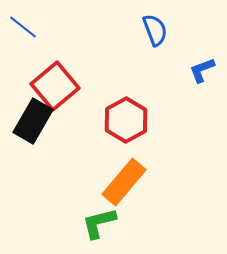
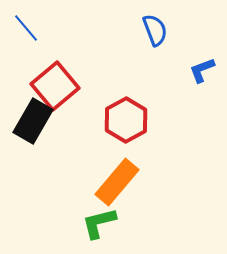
blue line: moved 3 px right, 1 px down; rotated 12 degrees clockwise
orange rectangle: moved 7 px left
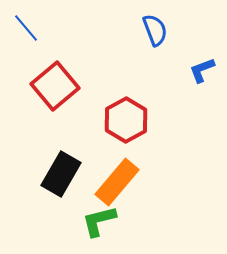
black rectangle: moved 28 px right, 53 px down
green L-shape: moved 2 px up
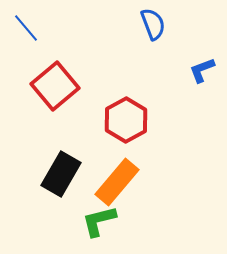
blue semicircle: moved 2 px left, 6 px up
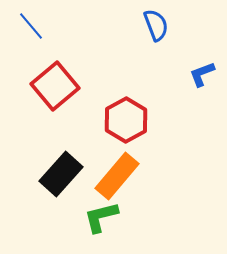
blue semicircle: moved 3 px right, 1 px down
blue line: moved 5 px right, 2 px up
blue L-shape: moved 4 px down
black rectangle: rotated 12 degrees clockwise
orange rectangle: moved 6 px up
green L-shape: moved 2 px right, 4 px up
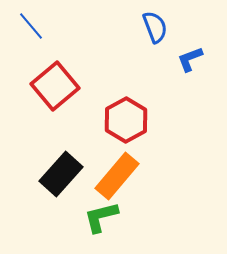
blue semicircle: moved 1 px left, 2 px down
blue L-shape: moved 12 px left, 15 px up
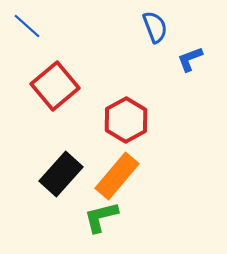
blue line: moved 4 px left; rotated 8 degrees counterclockwise
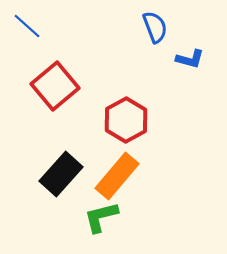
blue L-shape: rotated 144 degrees counterclockwise
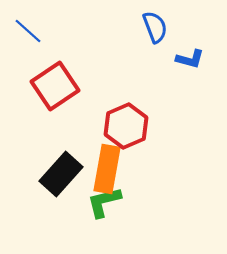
blue line: moved 1 px right, 5 px down
red square: rotated 6 degrees clockwise
red hexagon: moved 6 px down; rotated 6 degrees clockwise
orange rectangle: moved 10 px left, 7 px up; rotated 30 degrees counterclockwise
green L-shape: moved 3 px right, 15 px up
